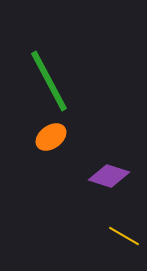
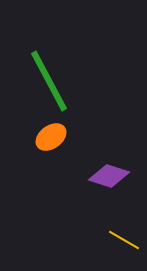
yellow line: moved 4 px down
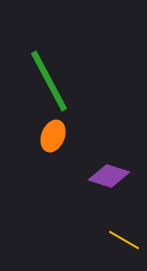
orange ellipse: moved 2 px right, 1 px up; rotated 32 degrees counterclockwise
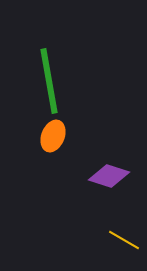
green line: rotated 18 degrees clockwise
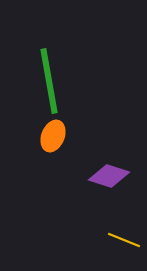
yellow line: rotated 8 degrees counterclockwise
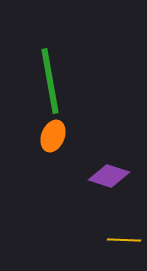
green line: moved 1 px right
yellow line: rotated 20 degrees counterclockwise
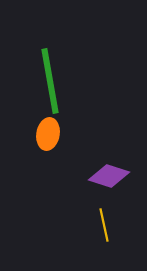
orange ellipse: moved 5 px left, 2 px up; rotated 12 degrees counterclockwise
yellow line: moved 20 px left, 15 px up; rotated 76 degrees clockwise
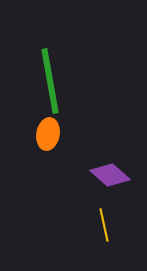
purple diamond: moved 1 px right, 1 px up; rotated 24 degrees clockwise
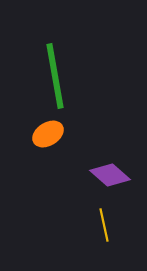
green line: moved 5 px right, 5 px up
orange ellipse: rotated 48 degrees clockwise
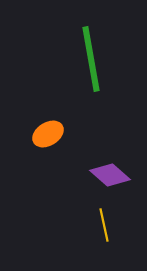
green line: moved 36 px right, 17 px up
